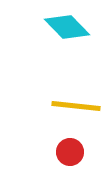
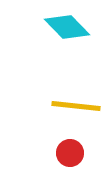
red circle: moved 1 px down
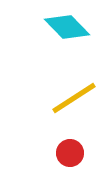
yellow line: moved 2 px left, 8 px up; rotated 39 degrees counterclockwise
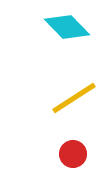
red circle: moved 3 px right, 1 px down
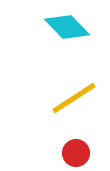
red circle: moved 3 px right, 1 px up
